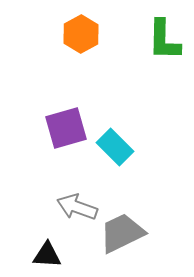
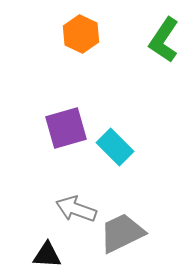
orange hexagon: rotated 6 degrees counterclockwise
green L-shape: rotated 33 degrees clockwise
gray arrow: moved 1 px left, 2 px down
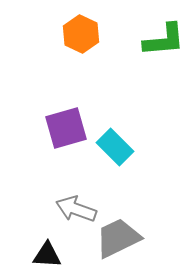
green L-shape: rotated 129 degrees counterclockwise
gray trapezoid: moved 4 px left, 5 px down
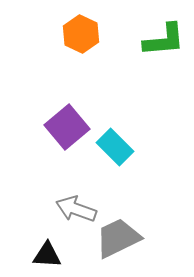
purple square: moved 1 px right, 1 px up; rotated 24 degrees counterclockwise
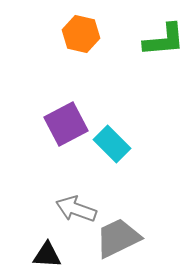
orange hexagon: rotated 12 degrees counterclockwise
purple square: moved 1 px left, 3 px up; rotated 12 degrees clockwise
cyan rectangle: moved 3 px left, 3 px up
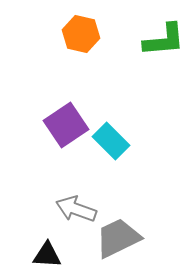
purple square: moved 1 px down; rotated 6 degrees counterclockwise
cyan rectangle: moved 1 px left, 3 px up
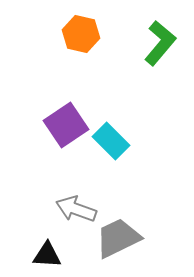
green L-shape: moved 4 px left, 3 px down; rotated 45 degrees counterclockwise
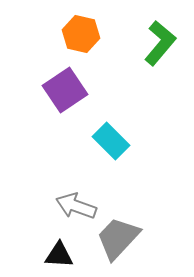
purple square: moved 1 px left, 35 px up
gray arrow: moved 3 px up
gray trapezoid: rotated 21 degrees counterclockwise
black triangle: moved 12 px right
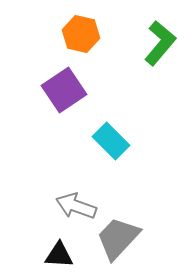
purple square: moved 1 px left
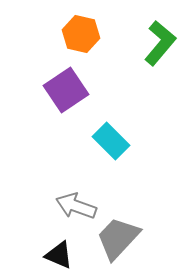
purple square: moved 2 px right
black triangle: rotated 20 degrees clockwise
